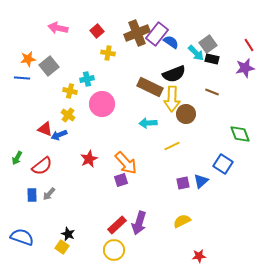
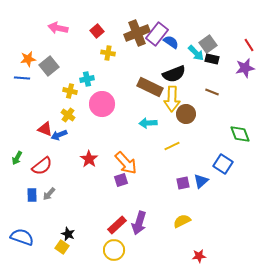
red star at (89, 159): rotated 12 degrees counterclockwise
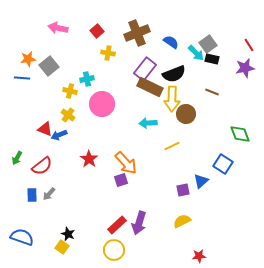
purple rectangle at (157, 34): moved 12 px left, 35 px down
purple square at (183, 183): moved 7 px down
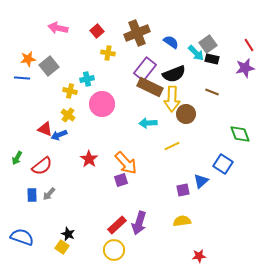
yellow semicircle at (182, 221): rotated 18 degrees clockwise
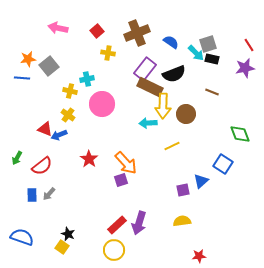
gray square at (208, 44): rotated 18 degrees clockwise
yellow arrow at (172, 99): moved 9 px left, 7 px down
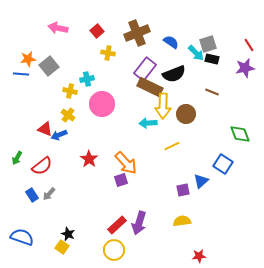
blue line at (22, 78): moved 1 px left, 4 px up
blue rectangle at (32, 195): rotated 32 degrees counterclockwise
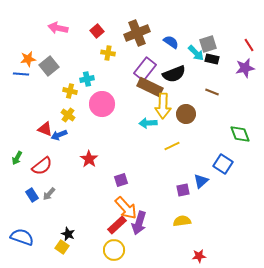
orange arrow at (126, 163): moved 45 px down
